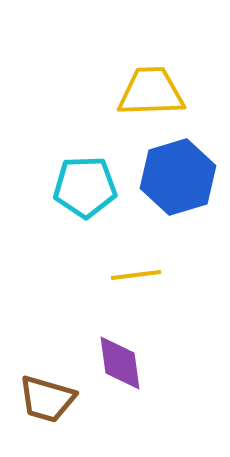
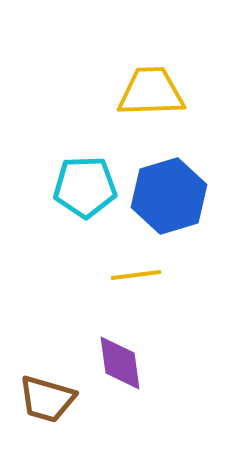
blue hexagon: moved 9 px left, 19 px down
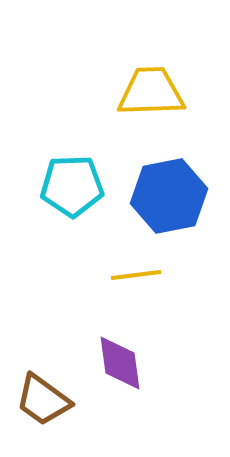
cyan pentagon: moved 13 px left, 1 px up
blue hexagon: rotated 6 degrees clockwise
brown trapezoid: moved 4 px left, 1 px down; rotated 20 degrees clockwise
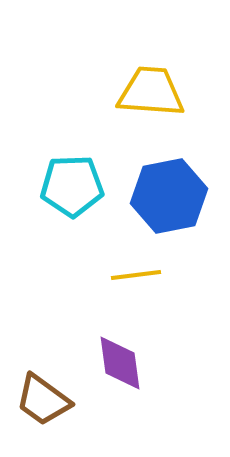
yellow trapezoid: rotated 6 degrees clockwise
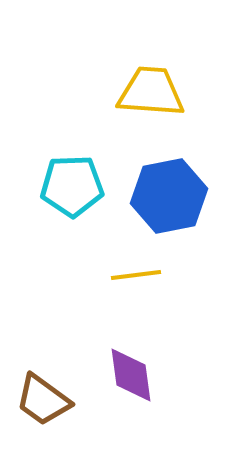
purple diamond: moved 11 px right, 12 px down
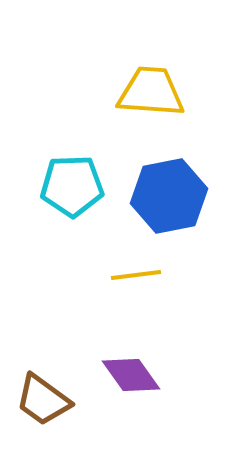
purple diamond: rotated 28 degrees counterclockwise
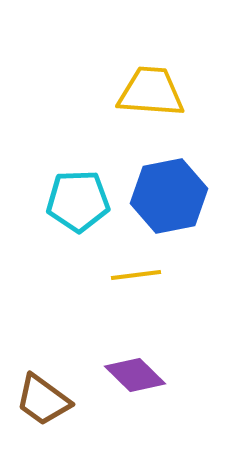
cyan pentagon: moved 6 px right, 15 px down
purple diamond: moved 4 px right; rotated 10 degrees counterclockwise
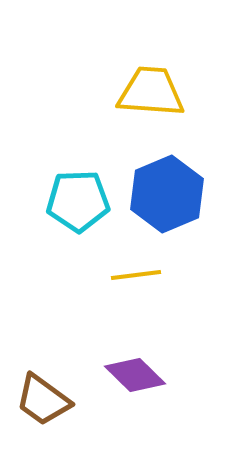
blue hexagon: moved 2 px left, 2 px up; rotated 12 degrees counterclockwise
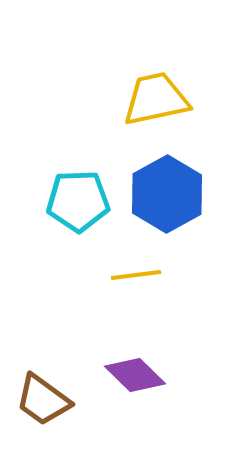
yellow trapezoid: moved 5 px right, 7 px down; rotated 16 degrees counterclockwise
blue hexagon: rotated 6 degrees counterclockwise
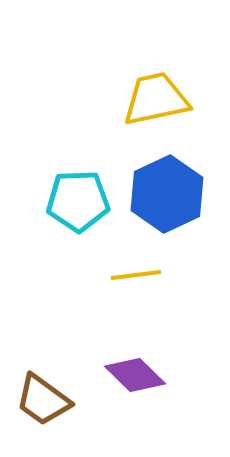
blue hexagon: rotated 4 degrees clockwise
